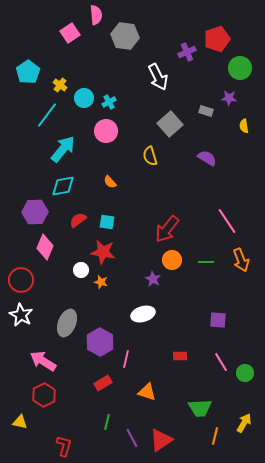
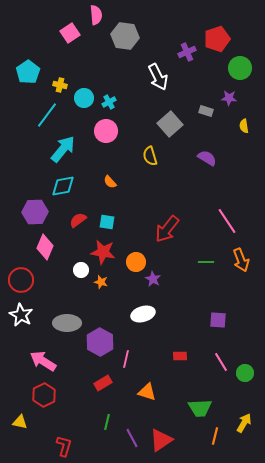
yellow cross at (60, 85): rotated 24 degrees counterclockwise
orange circle at (172, 260): moved 36 px left, 2 px down
gray ellipse at (67, 323): rotated 68 degrees clockwise
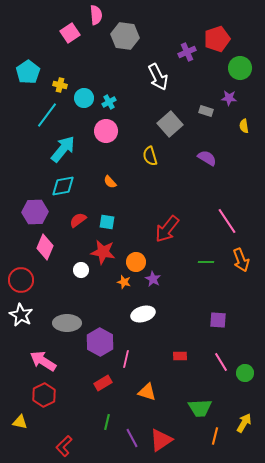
orange star at (101, 282): moved 23 px right
red L-shape at (64, 446): rotated 150 degrees counterclockwise
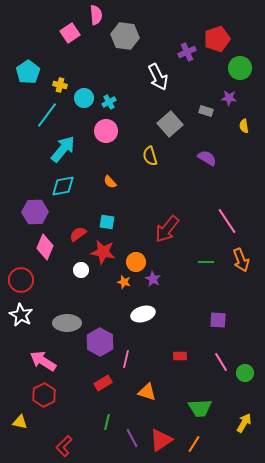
red semicircle at (78, 220): moved 14 px down
orange line at (215, 436): moved 21 px left, 8 px down; rotated 18 degrees clockwise
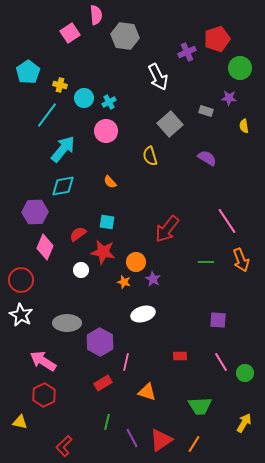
pink line at (126, 359): moved 3 px down
green trapezoid at (200, 408): moved 2 px up
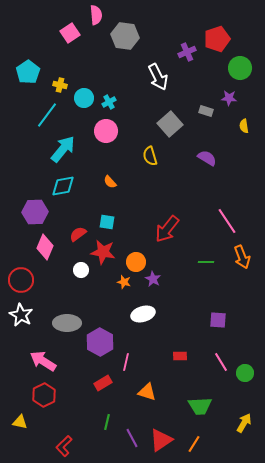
orange arrow at (241, 260): moved 1 px right, 3 px up
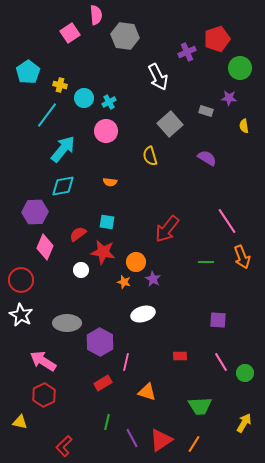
orange semicircle at (110, 182): rotated 40 degrees counterclockwise
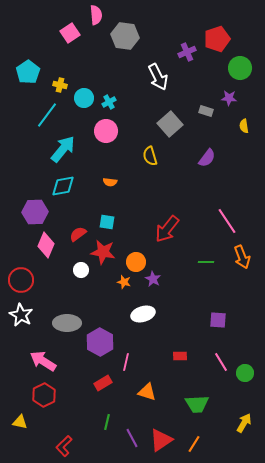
purple semicircle at (207, 158): rotated 96 degrees clockwise
pink diamond at (45, 247): moved 1 px right, 2 px up
green trapezoid at (200, 406): moved 3 px left, 2 px up
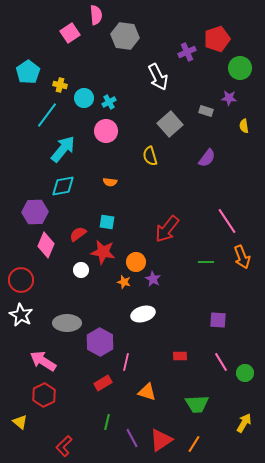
yellow triangle at (20, 422): rotated 28 degrees clockwise
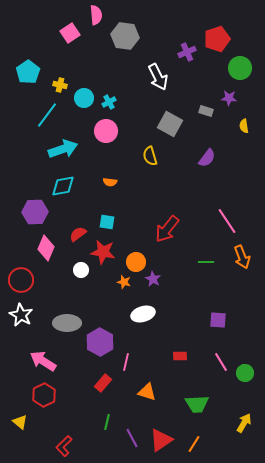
gray square at (170, 124): rotated 20 degrees counterclockwise
cyan arrow at (63, 149): rotated 32 degrees clockwise
pink diamond at (46, 245): moved 3 px down
red rectangle at (103, 383): rotated 18 degrees counterclockwise
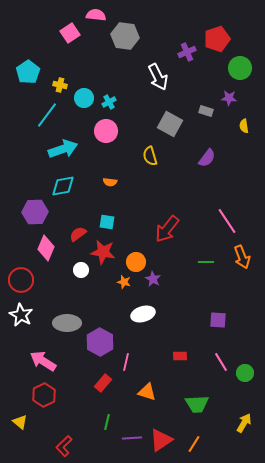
pink semicircle at (96, 15): rotated 78 degrees counterclockwise
purple line at (132, 438): rotated 66 degrees counterclockwise
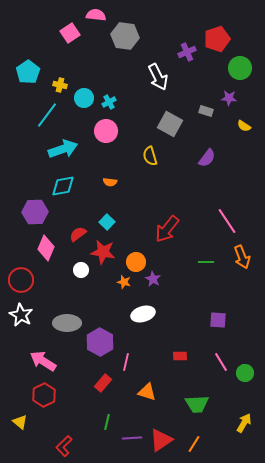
yellow semicircle at (244, 126): rotated 48 degrees counterclockwise
cyan square at (107, 222): rotated 35 degrees clockwise
